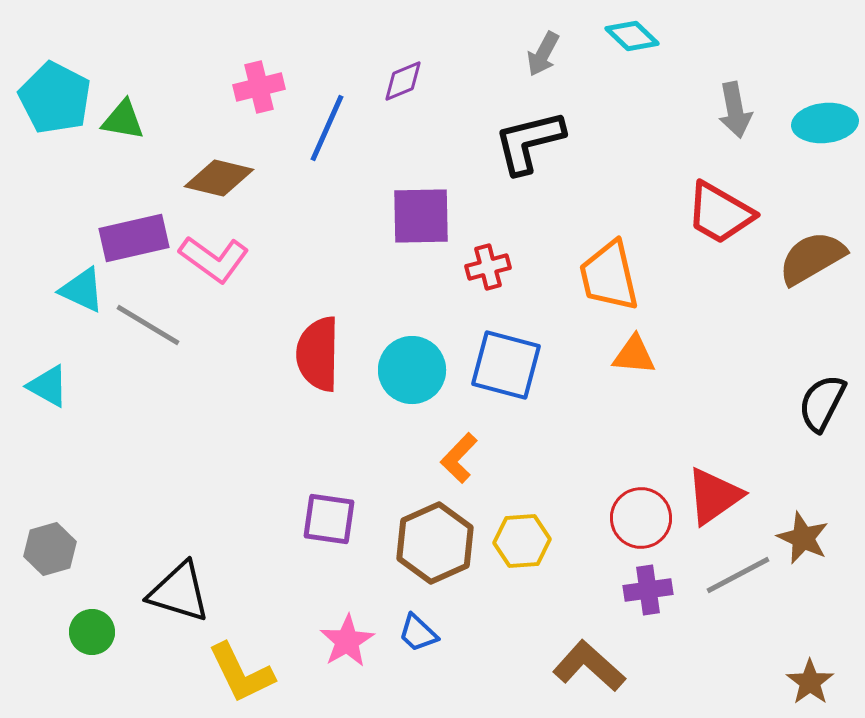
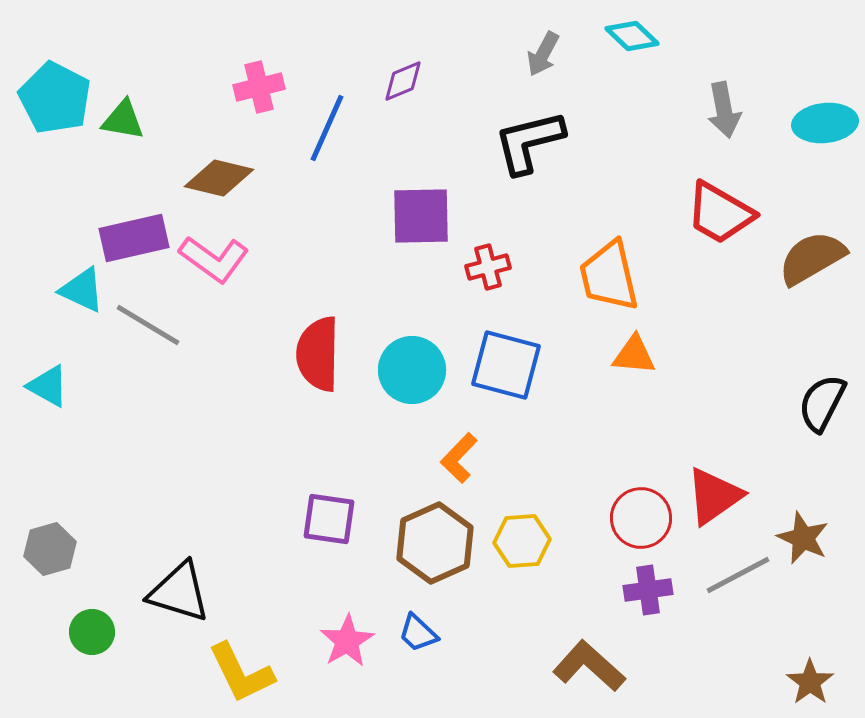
gray arrow at (735, 110): moved 11 px left
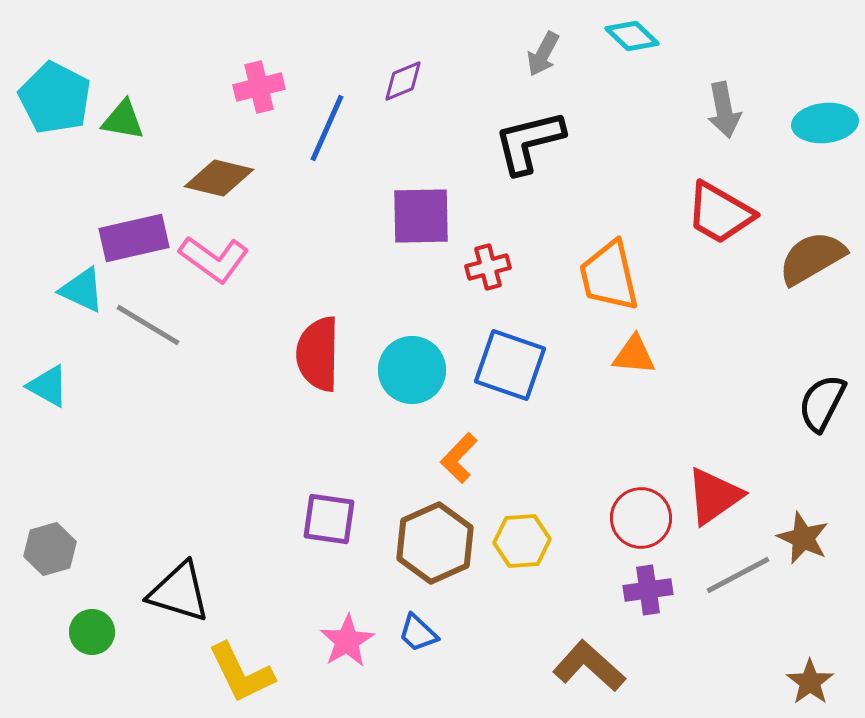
blue square at (506, 365): moved 4 px right; rotated 4 degrees clockwise
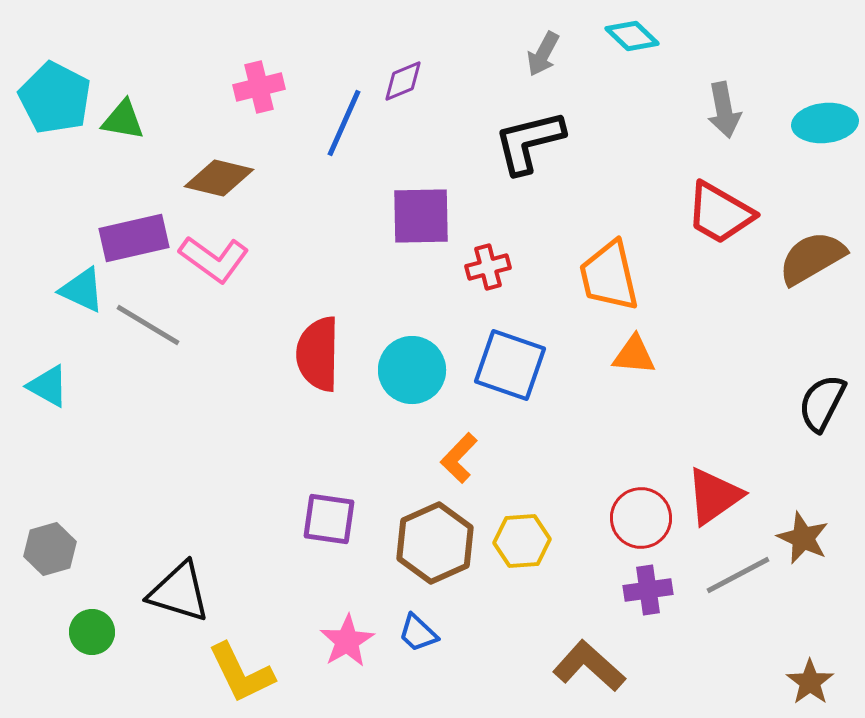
blue line at (327, 128): moved 17 px right, 5 px up
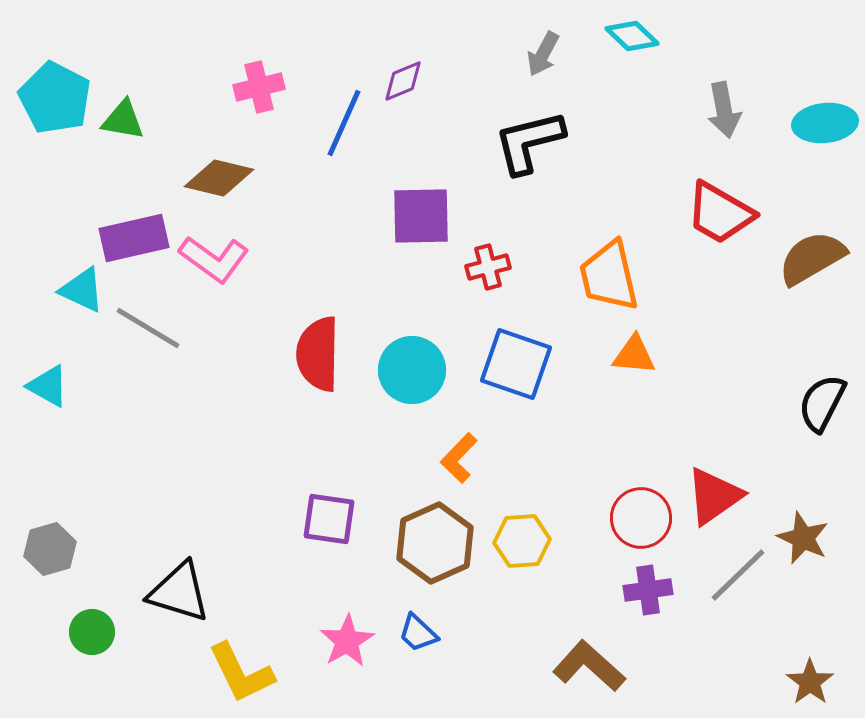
gray line at (148, 325): moved 3 px down
blue square at (510, 365): moved 6 px right, 1 px up
gray line at (738, 575): rotated 16 degrees counterclockwise
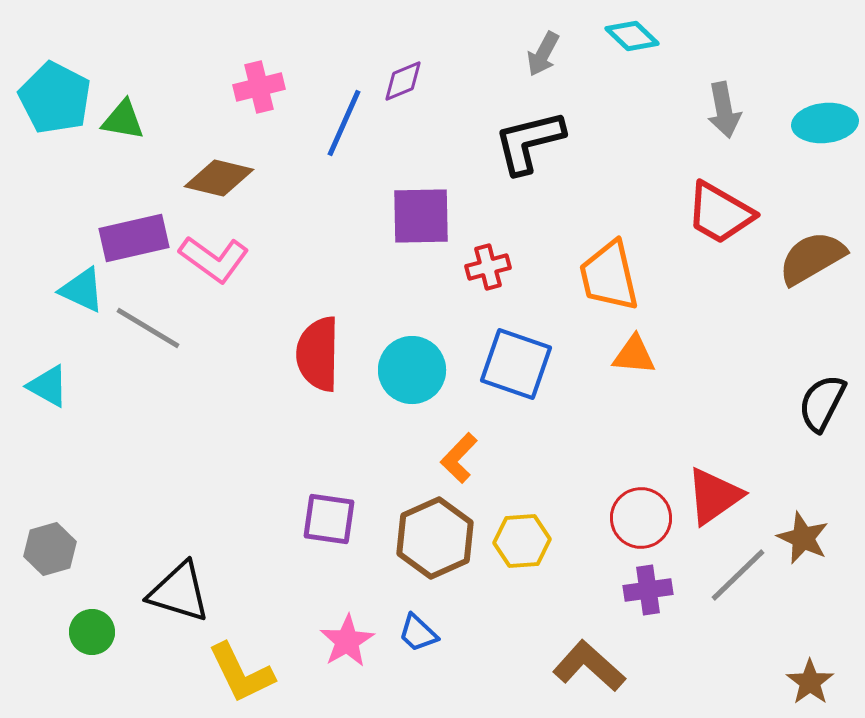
brown hexagon at (435, 543): moved 5 px up
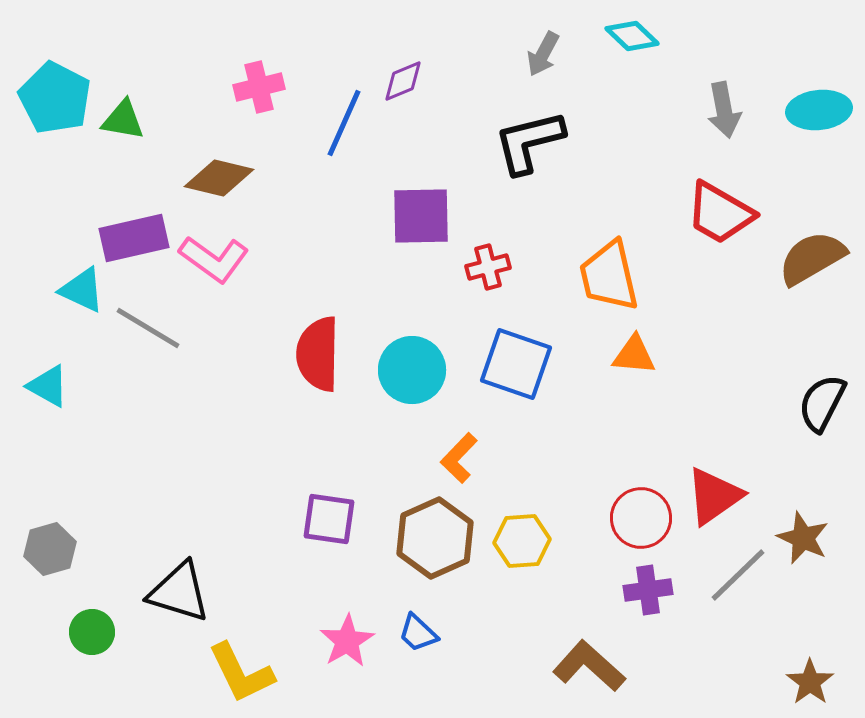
cyan ellipse at (825, 123): moved 6 px left, 13 px up
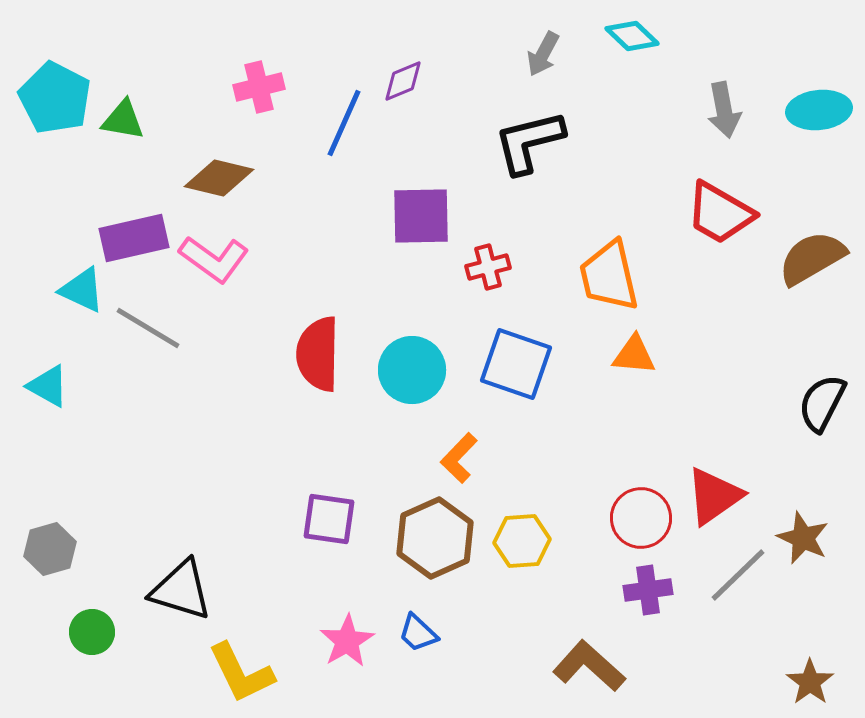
black triangle at (179, 592): moved 2 px right, 2 px up
